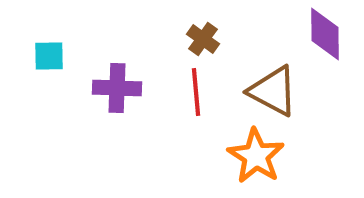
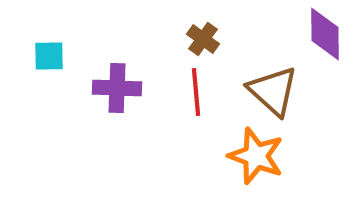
brown triangle: rotated 14 degrees clockwise
orange star: rotated 12 degrees counterclockwise
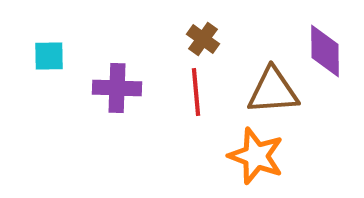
purple diamond: moved 17 px down
brown triangle: rotated 46 degrees counterclockwise
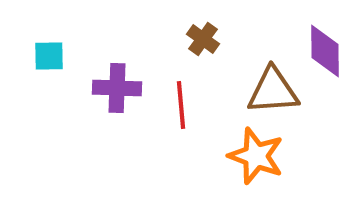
red line: moved 15 px left, 13 px down
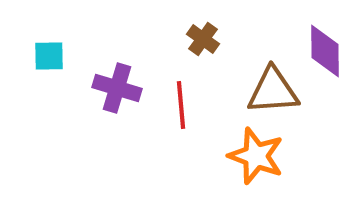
purple cross: rotated 15 degrees clockwise
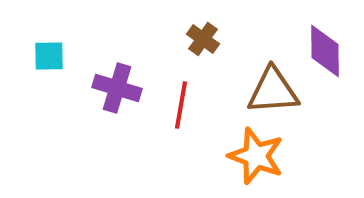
red line: rotated 15 degrees clockwise
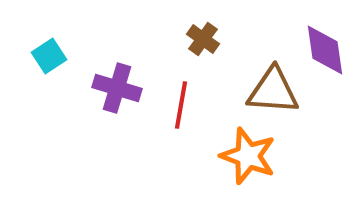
purple diamond: moved 1 px up; rotated 8 degrees counterclockwise
cyan square: rotated 32 degrees counterclockwise
brown triangle: rotated 8 degrees clockwise
orange star: moved 8 px left
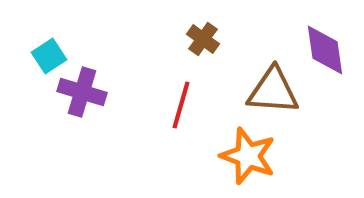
purple cross: moved 35 px left, 4 px down
red line: rotated 6 degrees clockwise
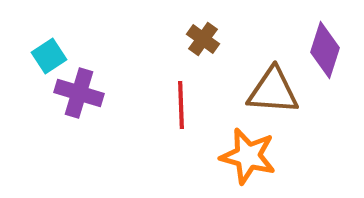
purple diamond: rotated 26 degrees clockwise
purple cross: moved 3 px left, 1 px down
red line: rotated 18 degrees counterclockwise
orange star: rotated 6 degrees counterclockwise
